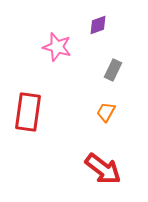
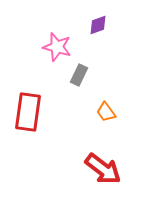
gray rectangle: moved 34 px left, 5 px down
orange trapezoid: rotated 65 degrees counterclockwise
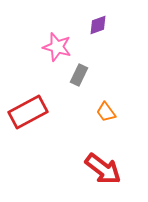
red rectangle: rotated 54 degrees clockwise
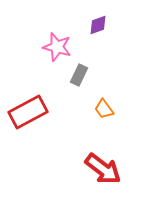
orange trapezoid: moved 2 px left, 3 px up
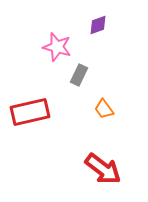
red rectangle: moved 2 px right; rotated 15 degrees clockwise
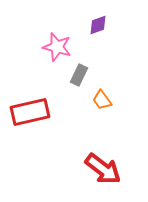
orange trapezoid: moved 2 px left, 9 px up
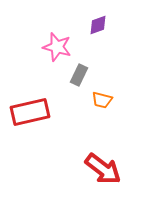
orange trapezoid: rotated 40 degrees counterclockwise
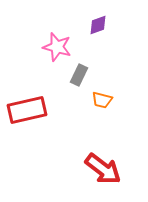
red rectangle: moved 3 px left, 2 px up
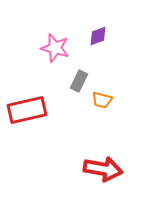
purple diamond: moved 11 px down
pink star: moved 2 px left, 1 px down
gray rectangle: moved 6 px down
red arrow: rotated 27 degrees counterclockwise
